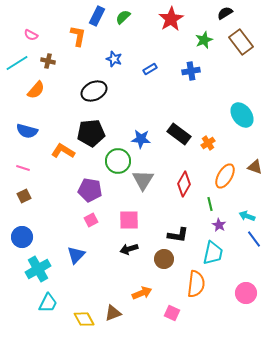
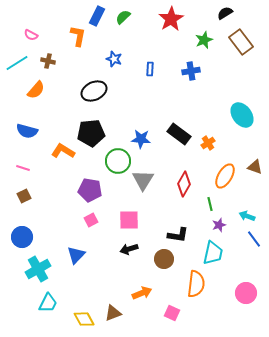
blue rectangle at (150, 69): rotated 56 degrees counterclockwise
purple star at (219, 225): rotated 24 degrees clockwise
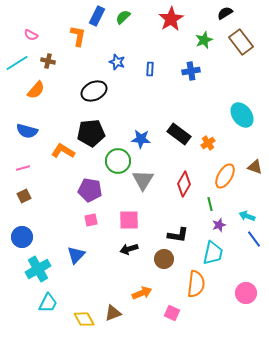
blue star at (114, 59): moved 3 px right, 3 px down
pink line at (23, 168): rotated 32 degrees counterclockwise
pink square at (91, 220): rotated 16 degrees clockwise
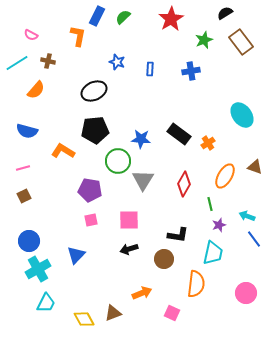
black pentagon at (91, 133): moved 4 px right, 3 px up
blue circle at (22, 237): moved 7 px right, 4 px down
cyan trapezoid at (48, 303): moved 2 px left
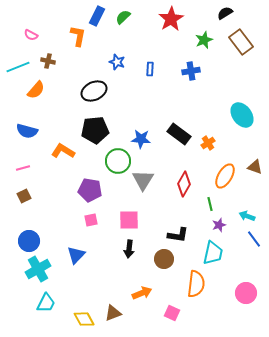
cyan line at (17, 63): moved 1 px right, 4 px down; rotated 10 degrees clockwise
black arrow at (129, 249): rotated 66 degrees counterclockwise
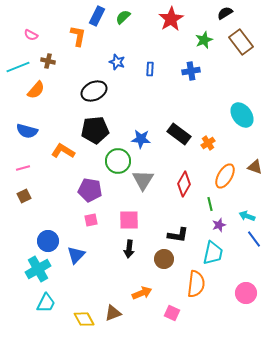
blue circle at (29, 241): moved 19 px right
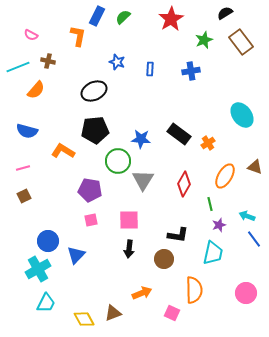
orange semicircle at (196, 284): moved 2 px left, 6 px down; rotated 8 degrees counterclockwise
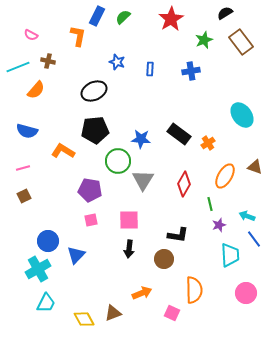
cyan trapezoid at (213, 253): moved 17 px right, 2 px down; rotated 15 degrees counterclockwise
